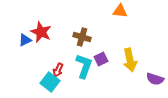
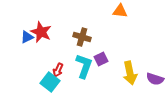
blue triangle: moved 2 px right, 3 px up
yellow arrow: moved 13 px down
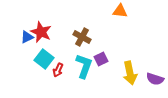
brown cross: rotated 12 degrees clockwise
cyan square: moved 6 px left, 23 px up
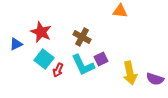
blue triangle: moved 11 px left, 7 px down
cyan L-shape: moved 1 px left, 1 px up; rotated 135 degrees clockwise
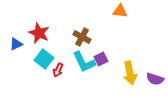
red star: moved 2 px left, 1 px down
cyan L-shape: moved 1 px right, 3 px up
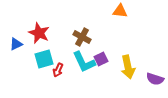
cyan square: rotated 36 degrees clockwise
yellow arrow: moved 2 px left, 6 px up
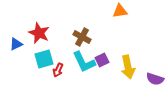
orange triangle: rotated 14 degrees counterclockwise
purple square: moved 1 px right, 1 px down
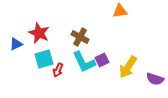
brown cross: moved 2 px left
yellow arrow: rotated 45 degrees clockwise
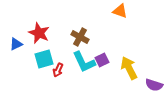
orange triangle: rotated 28 degrees clockwise
yellow arrow: moved 1 px right, 1 px down; rotated 120 degrees clockwise
purple semicircle: moved 1 px left, 6 px down
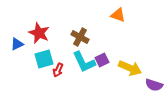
orange triangle: moved 2 px left, 4 px down
blue triangle: moved 1 px right
yellow arrow: moved 1 px right; rotated 140 degrees clockwise
